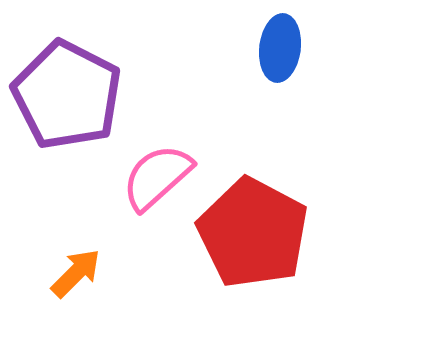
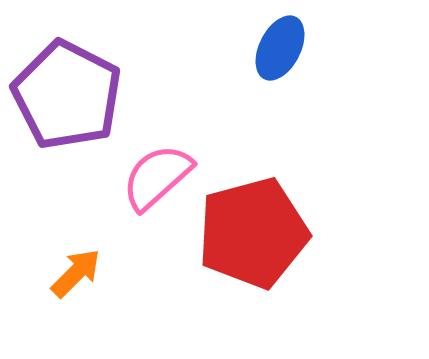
blue ellipse: rotated 20 degrees clockwise
red pentagon: rotated 29 degrees clockwise
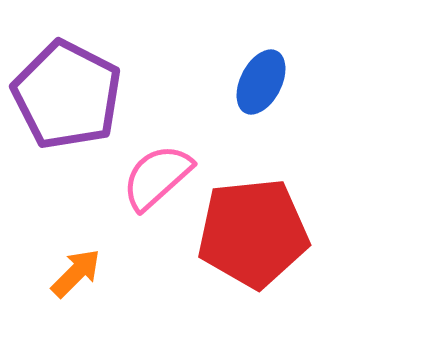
blue ellipse: moved 19 px left, 34 px down
red pentagon: rotated 9 degrees clockwise
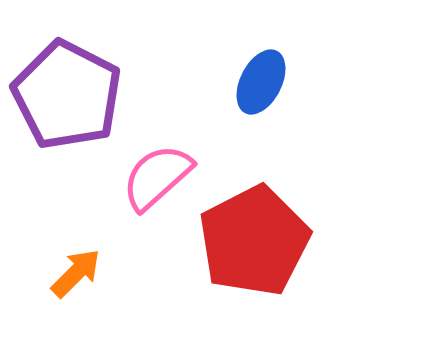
red pentagon: moved 1 px right, 8 px down; rotated 21 degrees counterclockwise
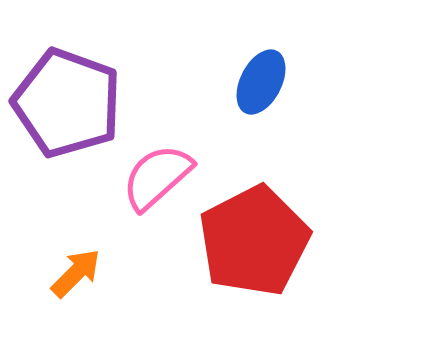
purple pentagon: moved 8 px down; rotated 7 degrees counterclockwise
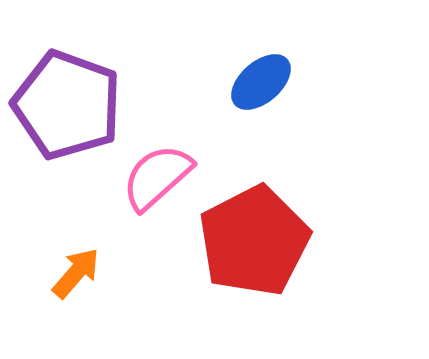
blue ellipse: rotated 22 degrees clockwise
purple pentagon: moved 2 px down
orange arrow: rotated 4 degrees counterclockwise
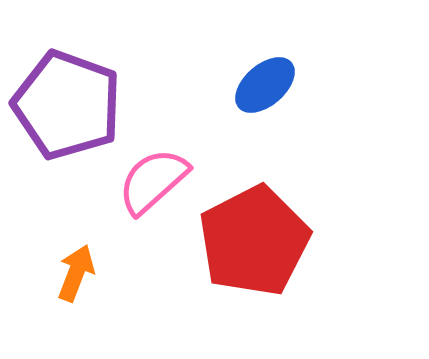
blue ellipse: moved 4 px right, 3 px down
pink semicircle: moved 4 px left, 4 px down
orange arrow: rotated 20 degrees counterclockwise
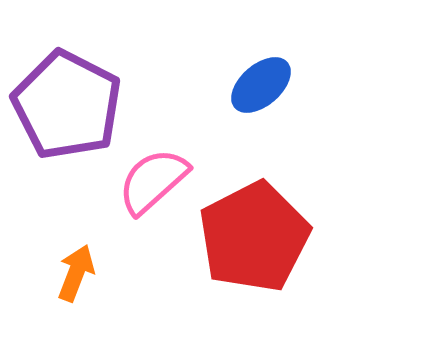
blue ellipse: moved 4 px left
purple pentagon: rotated 7 degrees clockwise
red pentagon: moved 4 px up
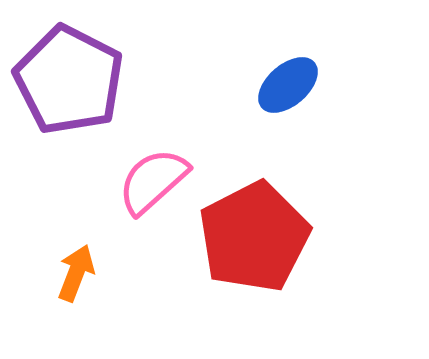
blue ellipse: moved 27 px right
purple pentagon: moved 2 px right, 25 px up
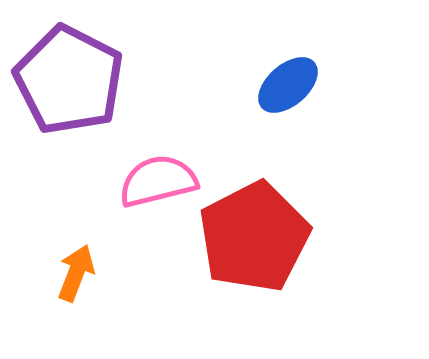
pink semicircle: moved 5 px right; rotated 28 degrees clockwise
